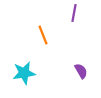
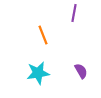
cyan star: moved 14 px right
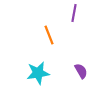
orange line: moved 6 px right
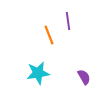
purple line: moved 6 px left, 8 px down; rotated 18 degrees counterclockwise
purple semicircle: moved 3 px right, 6 px down
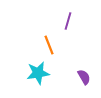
purple line: rotated 24 degrees clockwise
orange line: moved 10 px down
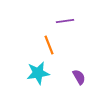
purple line: moved 3 px left; rotated 66 degrees clockwise
purple semicircle: moved 5 px left
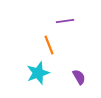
cyan star: rotated 10 degrees counterclockwise
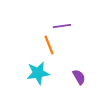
purple line: moved 3 px left, 5 px down
cyan star: rotated 10 degrees clockwise
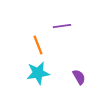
orange line: moved 11 px left
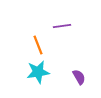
cyan star: moved 1 px up
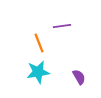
orange line: moved 1 px right, 2 px up
